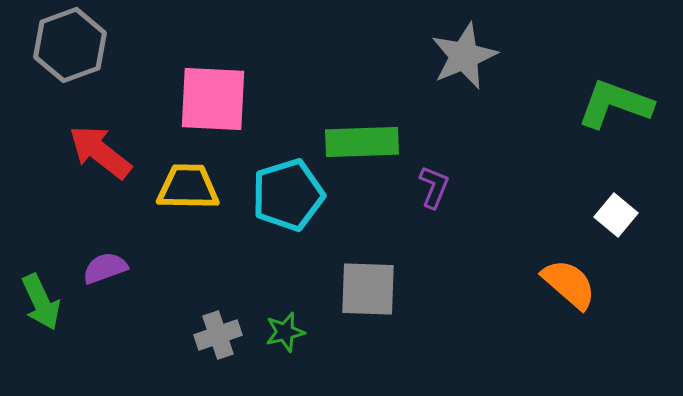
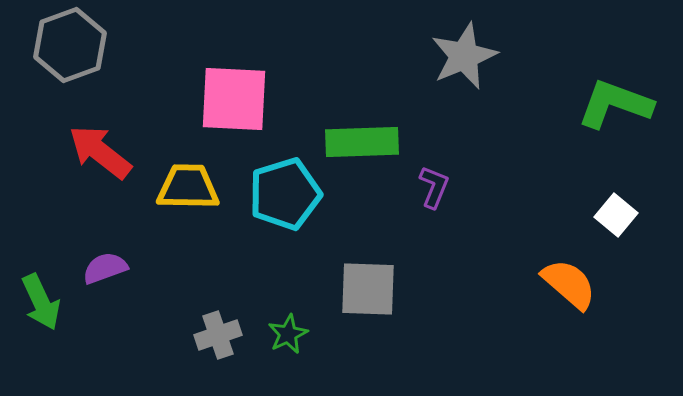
pink square: moved 21 px right
cyan pentagon: moved 3 px left, 1 px up
green star: moved 3 px right, 2 px down; rotated 12 degrees counterclockwise
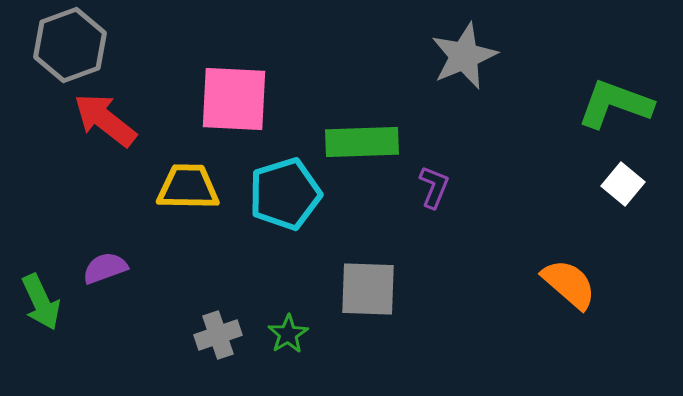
red arrow: moved 5 px right, 32 px up
white square: moved 7 px right, 31 px up
green star: rotated 6 degrees counterclockwise
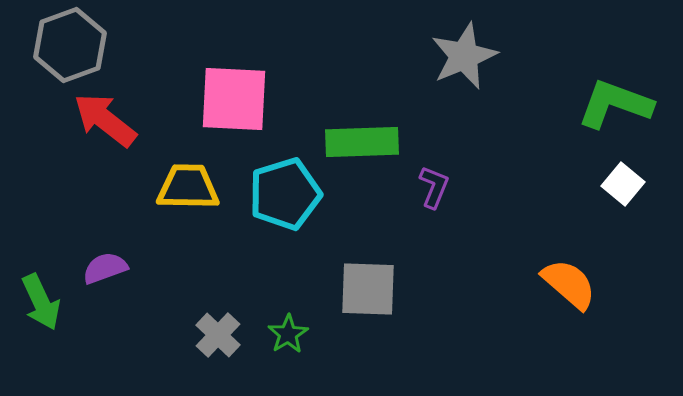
gray cross: rotated 27 degrees counterclockwise
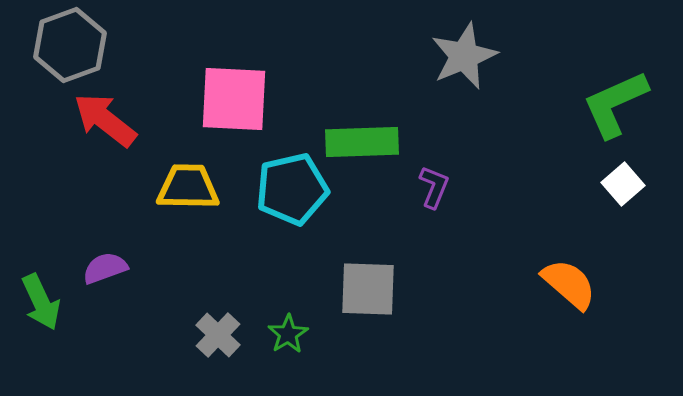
green L-shape: rotated 44 degrees counterclockwise
white square: rotated 9 degrees clockwise
cyan pentagon: moved 7 px right, 5 px up; rotated 4 degrees clockwise
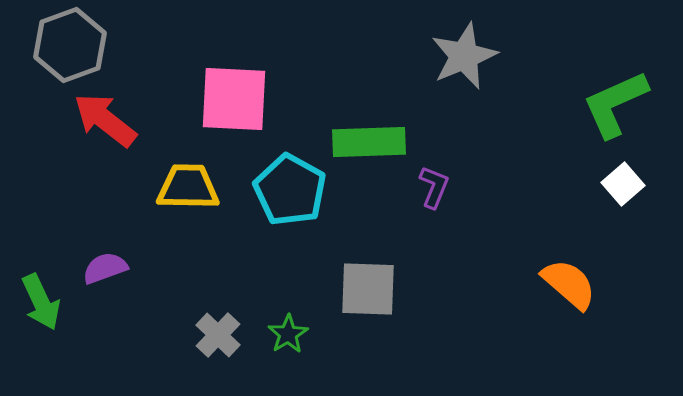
green rectangle: moved 7 px right
cyan pentagon: moved 2 px left, 1 px down; rotated 30 degrees counterclockwise
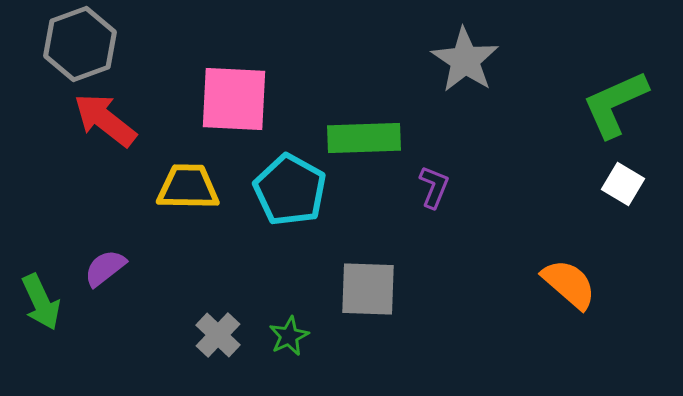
gray hexagon: moved 10 px right, 1 px up
gray star: moved 1 px right, 4 px down; rotated 16 degrees counterclockwise
green rectangle: moved 5 px left, 4 px up
white square: rotated 18 degrees counterclockwise
purple semicircle: rotated 18 degrees counterclockwise
green star: moved 1 px right, 2 px down; rotated 6 degrees clockwise
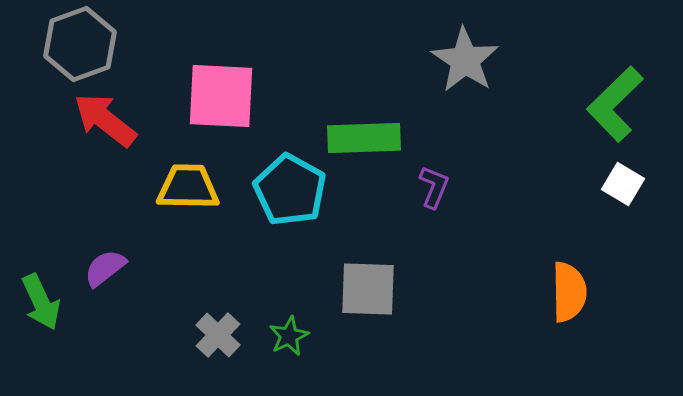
pink square: moved 13 px left, 3 px up
green L-shape: rotated 20 degrees counterclockwise
orange semicircle: moved 8 px down; rotated 48 degrees clockwise
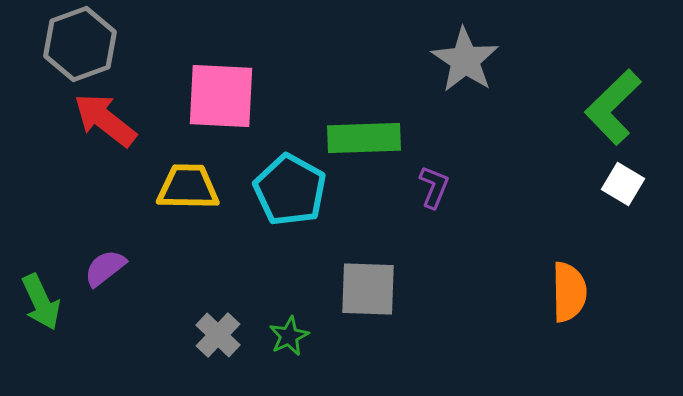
green L-shape: moved 2 px left, 3 px down
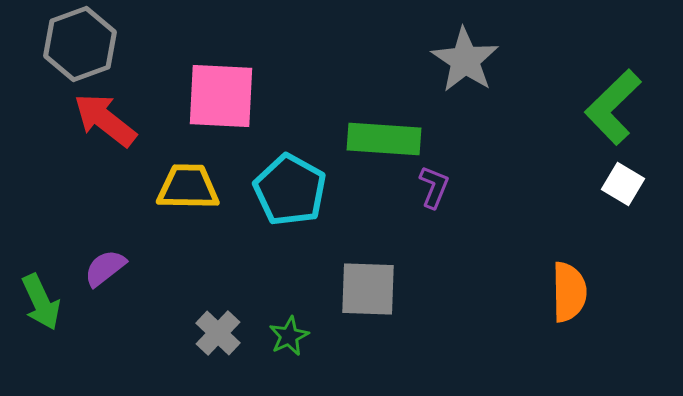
green rectangle: moved 20 px right, 1 px down; rotated 6 degrees clockwise
gray cross: moved 2 px up
